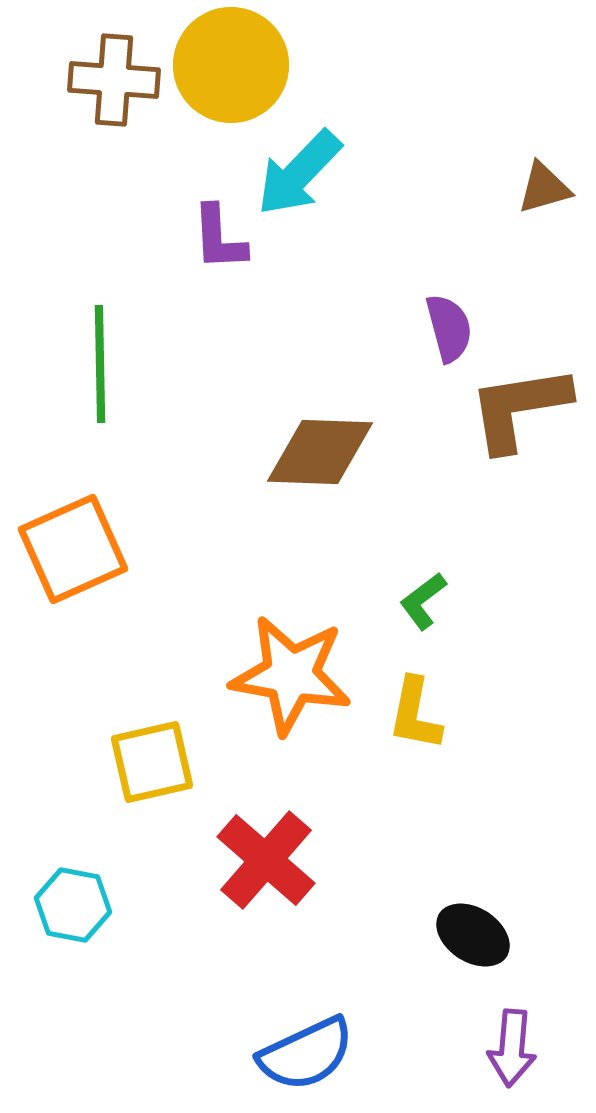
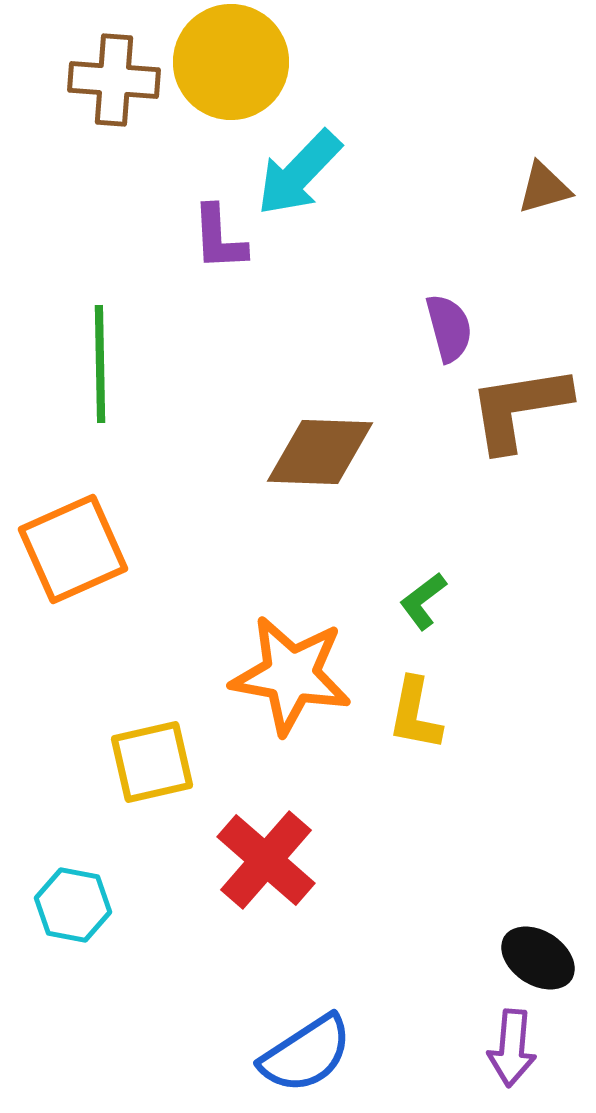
yellow circle: moved 3 px up
black ellipse: moved 65 px right, 23 px down
blue semicircle: rotated 8 degrees counterclockwise
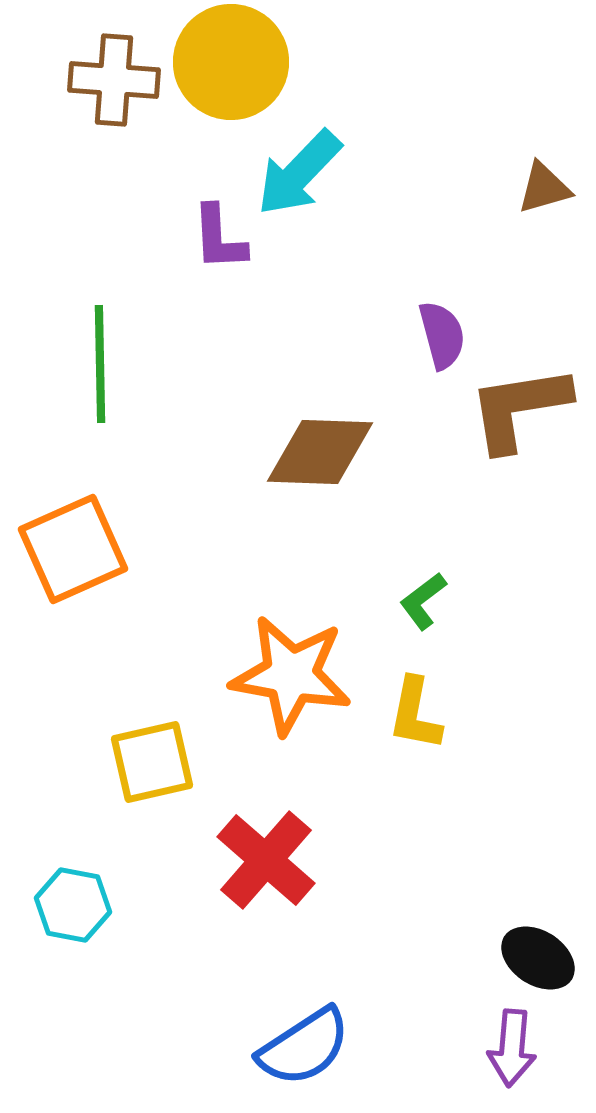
purple semicircle: moved 7 px left, 7 px down
blue semicircle: moved 2 px left, 7 px up
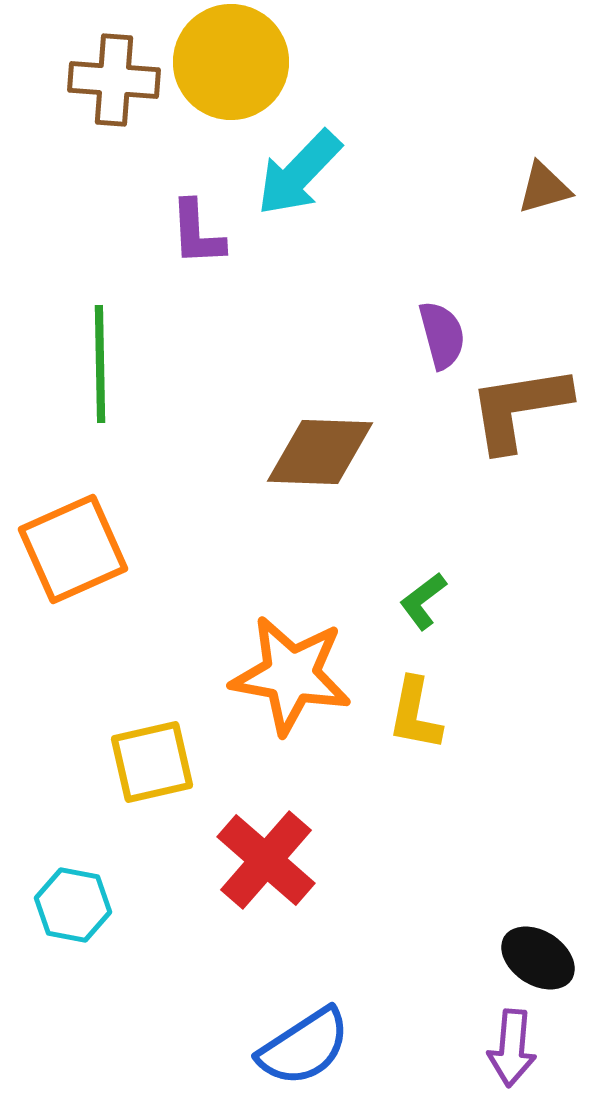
purple L-shape: moved 22 px left, 5 px up
